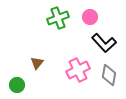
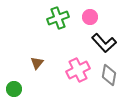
green circle: moved 3 px left, 4 px down
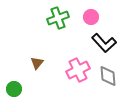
pink circle: moved 1 px right
gray diamond: moved 1 px left, 1 px down; rotated 15 degrees counterclockwise
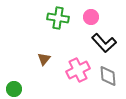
green cross: rotated 30 degrees clockwise
brown triangle: moved 7 px right, 4 px up
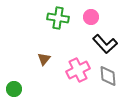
black L-shape: moved 1 px right, 1 px down
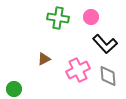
brown triangle: rotated 24 degrees clockwise
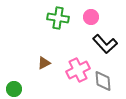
brown triangle: moved 4 px down
gray diamond: moved 5 px left, 5 px down
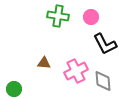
green cross: moved 2 px up
black L-shape: rotated 15 degrees clockwise
brown triangle: rotated 32 degrees clockwise
pink cross: moved 2 px left, 1 px down
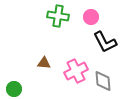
black L-shape: moved 2 px up
